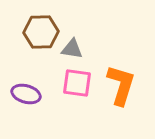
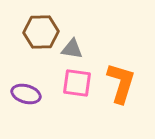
orange L-shape: moved 2 px up
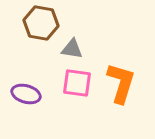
brown hexagon: moved 9 px up; rotated 12 degrees clockwise
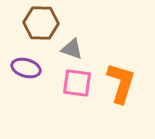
brown hexagon: rotated 8 degrees counterclockwise
gray triangle: rotated 10 degrees clockwise
purple ellipse: moved 26 px up
